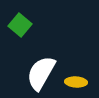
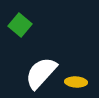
white semicircle: rotated 12 degrees clockwise
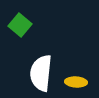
white semicircle: rotated 36 degrees counterclockwise
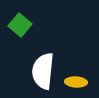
white semicircle: moved 2 px right, 2 px up
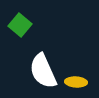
white semicircle: rotated 30 degrees counterclockwise
